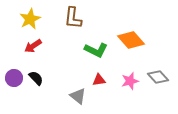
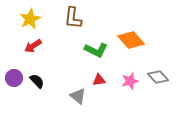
black semicircle: moved 1 px right, 3 px down
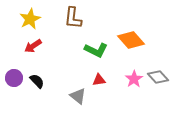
pink star: moved 4 px right, 2 px up; rotated 18 degrees counterclockwise
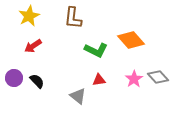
yellow star: moved 1 px left, 3 px up
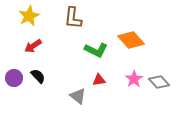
gray diamond: moved 1 px right, 5 px down
black semicircle: moved 1 px right, 5 px up
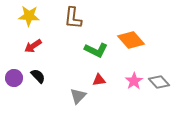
yellow star: rotated 30 degrees clockwise
pink star: moved 2 px down
gray triangle: rotated 36 degrees clockwise
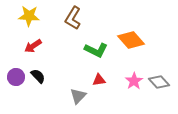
brown L-shape: rotated 25 degrees clockwise
purple circle: moved 2 px right, 1 px up
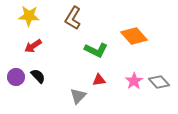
orange diamond: moved 3 px right, 4 px up
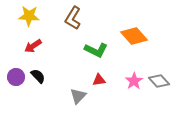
gray diamond: moved 1 px up
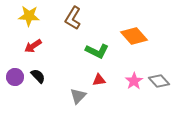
green L-shape: moved 1 px right, 1 px down
purple circle: moved 1 px left
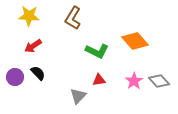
orange diamond: moved 1 px right, 5 px down
black semicircle: moved 3 px up
